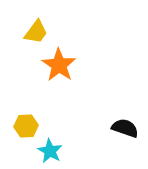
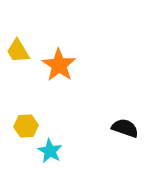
yellow trapezoid: moved 18 px left, 19 px down; rotated 112 degrees clockwise
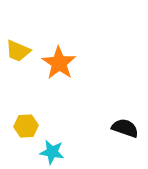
yellow trapezoid: rotated 36 degrees counterclockwise
orange star: moved 2 px up
cyan star: moved 2 px right, 1 px down; rotated 20 degrees counterclockwise
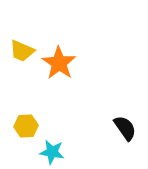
yellow trapezoid: moved 4 px right
black semicircle: rotated 36 degrees clockwise
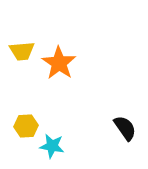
yellow trapezoid: rotated 28 degrees counterclockwise
cyan star: moved 6 px up
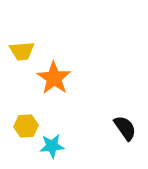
orange star: moved 5 px left, 15 px down
cyan star: rotated 15 degrees counterclockwise
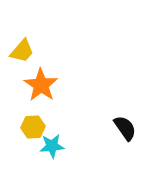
yellow trapezoid: rotated 44 degrees counterclockwise
orange star: moved 13 px left, 7 px down
yellow hexagon: moved 7 px right, 1 px down
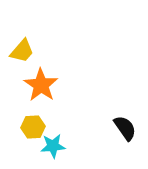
cyan star: moved 1 px right
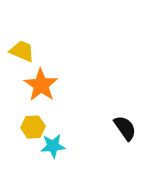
yellow trapezoid: rotated 108 degrees counterclockwise
